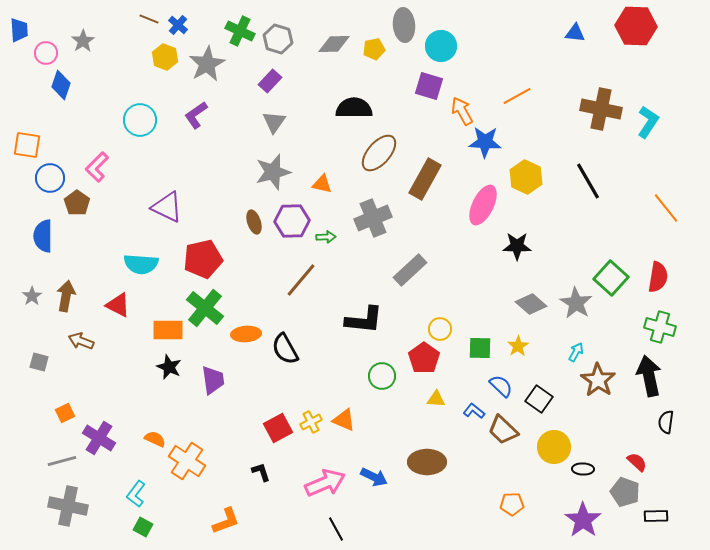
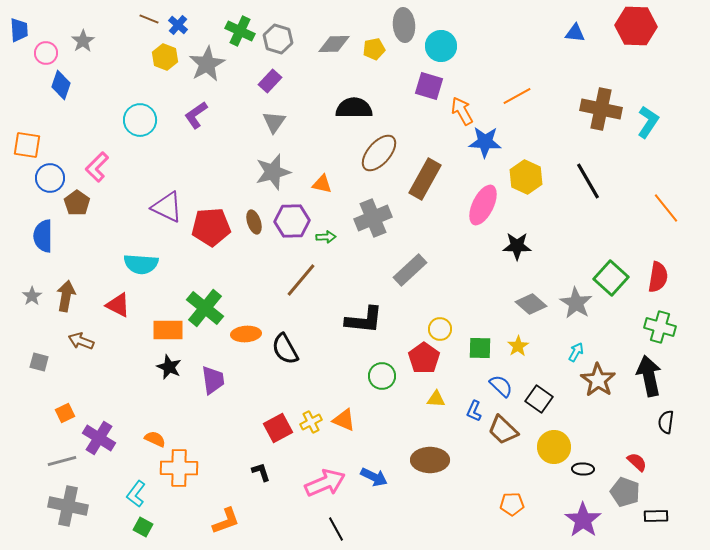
red pentagon at (203, 259): moved 8 px right, 32 px up; rotated 9 degrees clockwise
blue L-shape at (474, 411): rotated 105 degrees counterclockwise
orange cross at (187, 461): moved 8 px left, 7 px down; rotated 33 degrees counterclockwise
brown ellipse at (427, 462): moved 3 px right, 2 px up
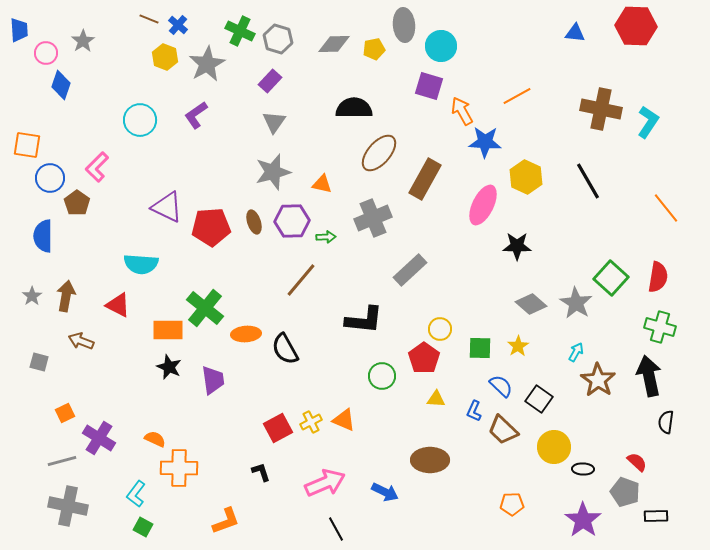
blue arrow at (374, 477): moved 11 px right, 15 px down
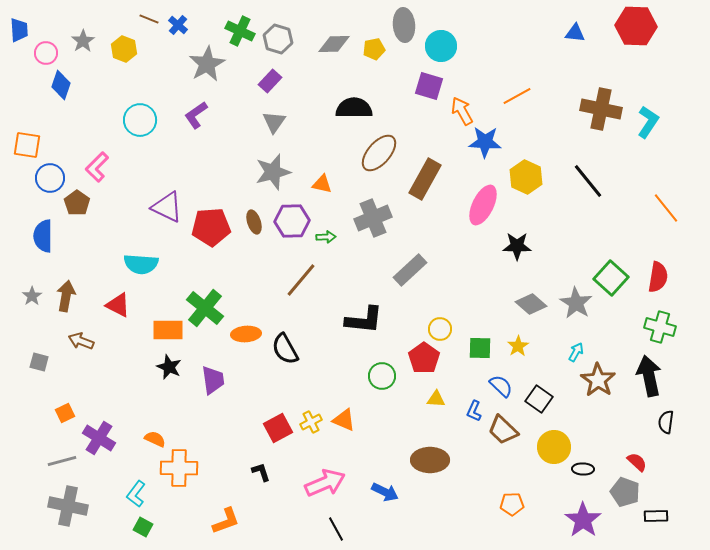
yellow hexagon at (165, 57): moved 41 px left, 8 px up
black line at (588, 181): rotated 9 degrees counterclockwise
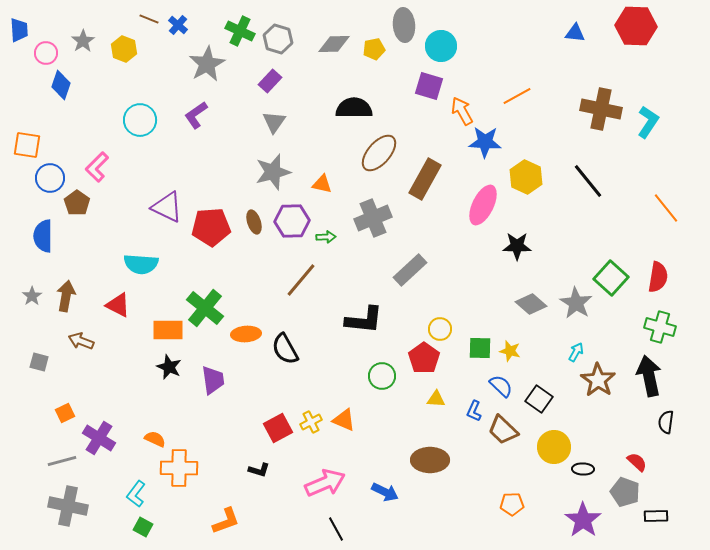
yellow star at (518, 346): moved 8 px left, 5 px down; rotated 25 degrees counterclockwise
black L-shape at (261, 472): moved 2 px left, 2 px up; rotated 125 degrees clockwise
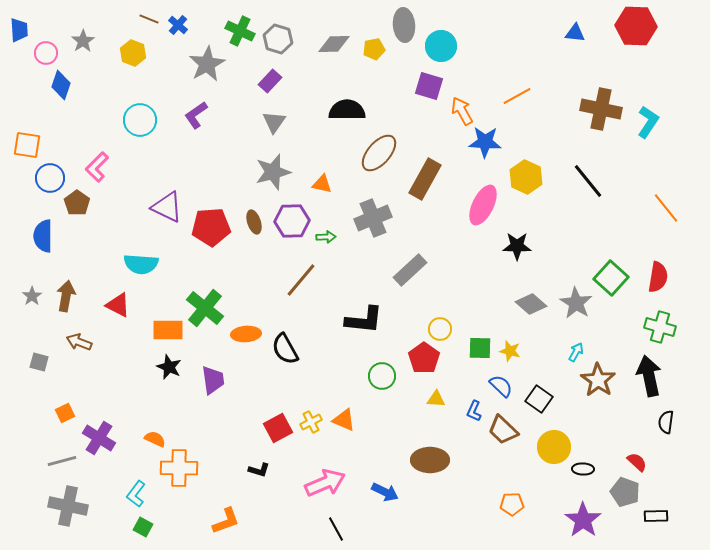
yellow hexagon at (124, 49): moved 9 px right, 4 px down
black semicircle at (354, 108): moved 7 px left, 2 px down
brown arrow at (81, 341): moved 2 px left, 1 px down
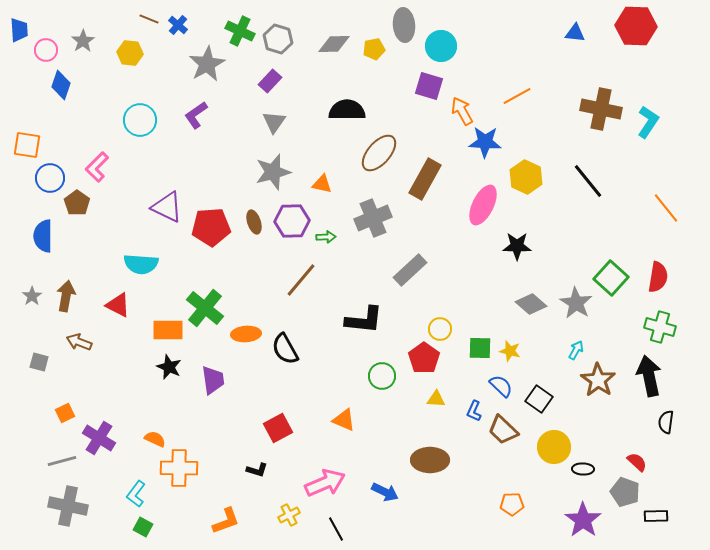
pink circle at (46, 53): moved 3 px up
yellow hexagon at (133, 53): moved 3 px left; rotated 15 degrees counterclockwise
cyan arrow at (576, 352): moved 2 px up
yellow cross at (311, 422): moved 22 px left, 93 px down
black L-shape at (259, 470): moved 2 px left
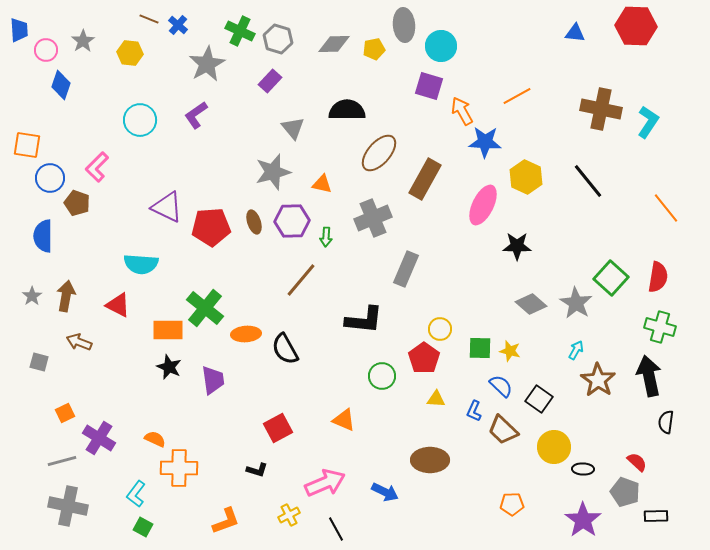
gray triangle at (274, 122): moved 19 px right, 6 px down; rotated 15 degrees counterclockwise
brown pentagon at (77, 203): rotated 15 degrees counterclockwise
green arrow at (326, 237): rotated 96 degrees clockwise
gray rectangle at (410, 270): moved 4 px left, 1 px up; rotated 24 degrees counterclockwise
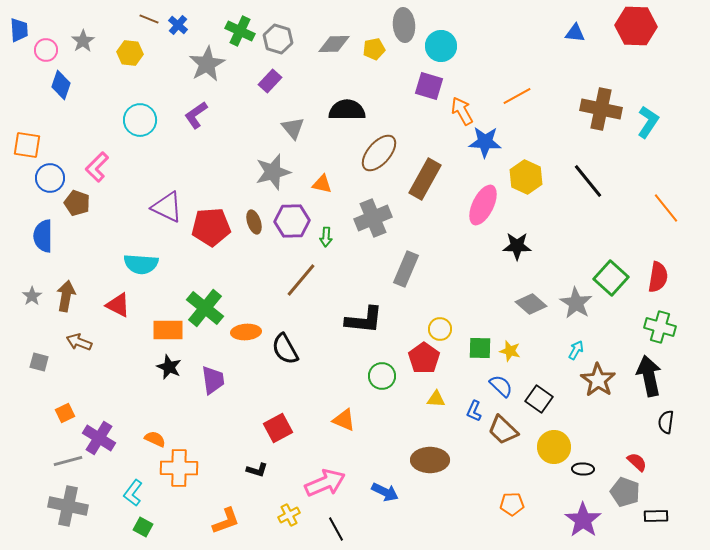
orange ellipse at (246, 334): moved 2 px up
gray line at (62, 461): moved 6 px right
cyan L-shape at (136, 494): moved 3 px left, 1 px up
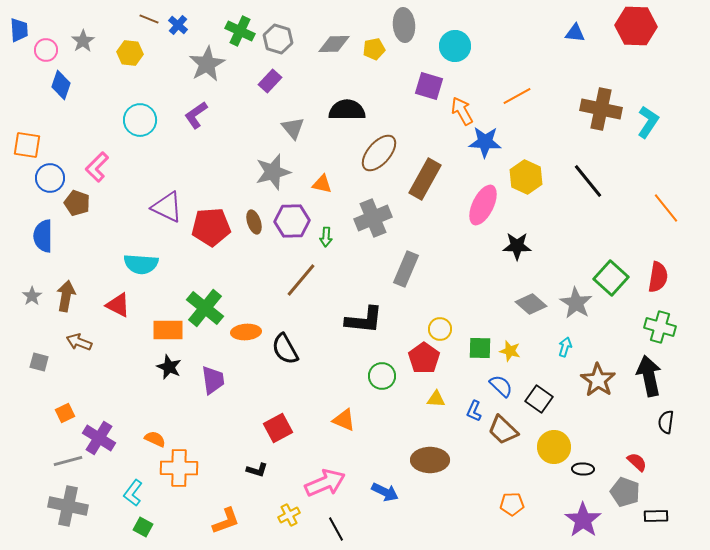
cyan circle at (441, 46): moved 14 px right
cyan arrow at (576, 350): moved 11 px left, 3 px up; rotated 12 degrees counterclockwise
